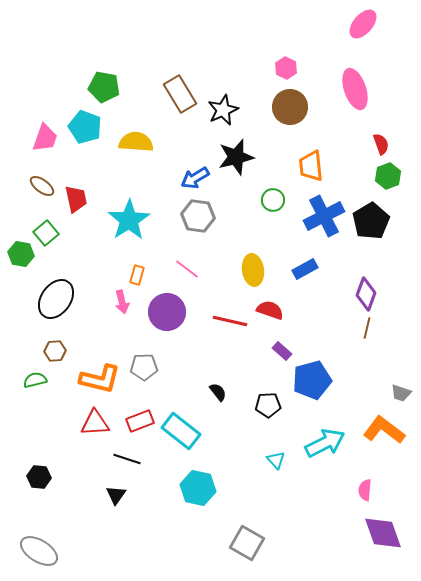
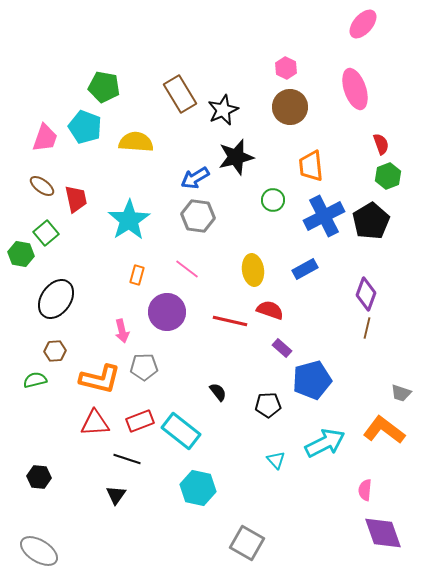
pink arrow at (122, 302): moved 29 px down
purple rectangle at (282, 351): moved 3 px up
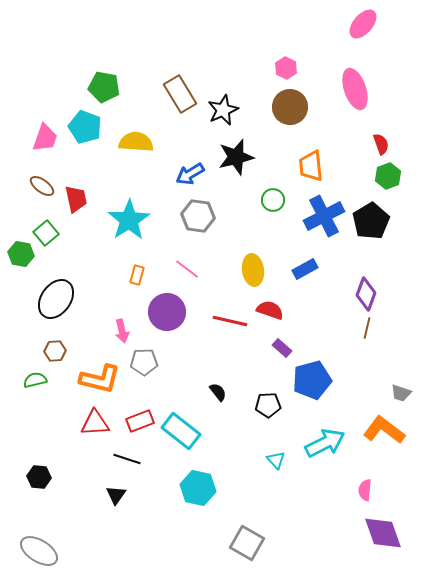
blue arrow at (195, 178): moved 5 px left, 4 px up
gray pentagon at (144, 367): moved 5 px up
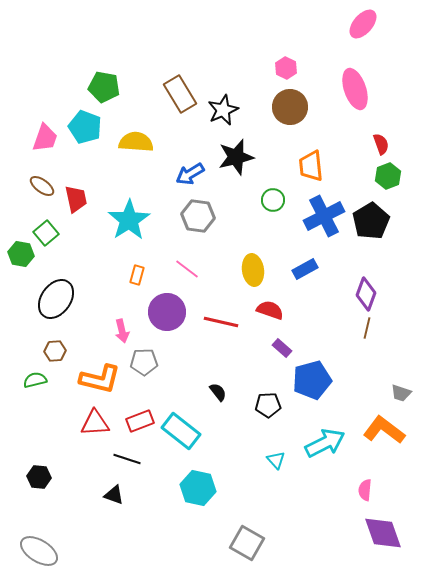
red line at (230, 321): moved 9 px left, 1 px down
black triangle at (116, 495): moved 2 px left; rotated 45 degrees counterclockwise
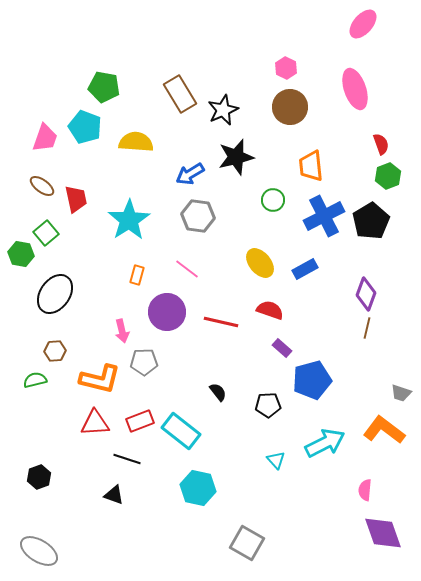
yellow ellipse at (253, 270): moved 7 px right, 7 px up; rotated 32 degrees counterclockwise
black ellipse at (56, 299): moved 1 px left, 5 px up
black hexagon at (39, 477): rotated 25 degrees counterclockwise
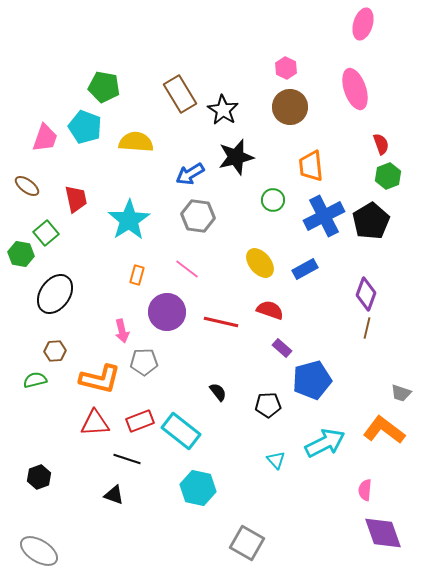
pink ellipse at (363, 24): rotated 24 degrees counterclockwise
black star at (223, 110): rotated 16 degrees counterclockwise
brown ellipse at (42, 186): moved 15 px left
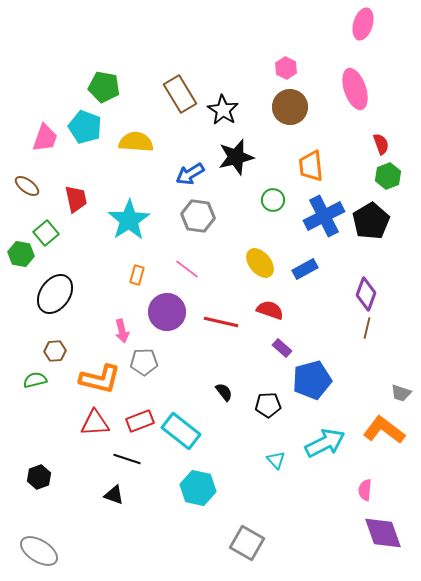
black semicircle at (218, 392): moved 6 px right
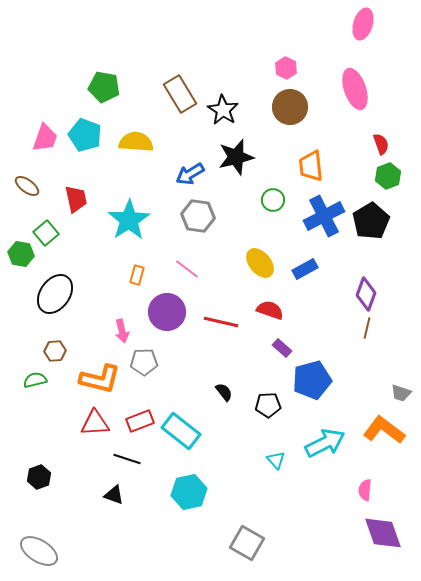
cyan pentagon at (85, 127): moved 8 px down
cyan hexagon at (198, 488): moved 9 px left, 4 px down; rotated 24 degrees counterclockwise
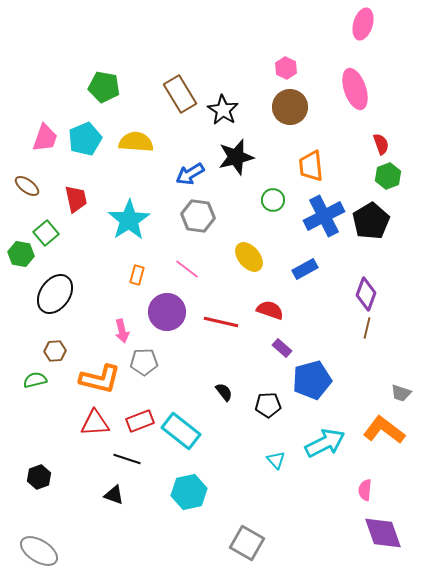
cyan pentagon at (85, 135): moved 4 px down; rotated 28 degrees clockwise
yellow ellipse at (260, 263): moved 11 px left, 6 px up
